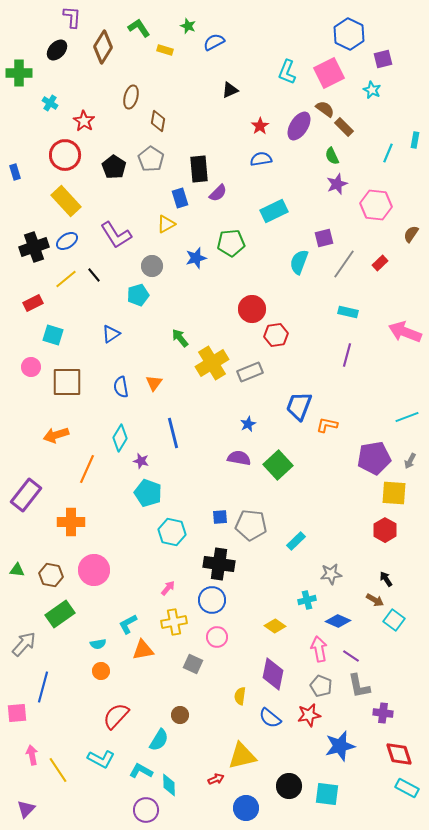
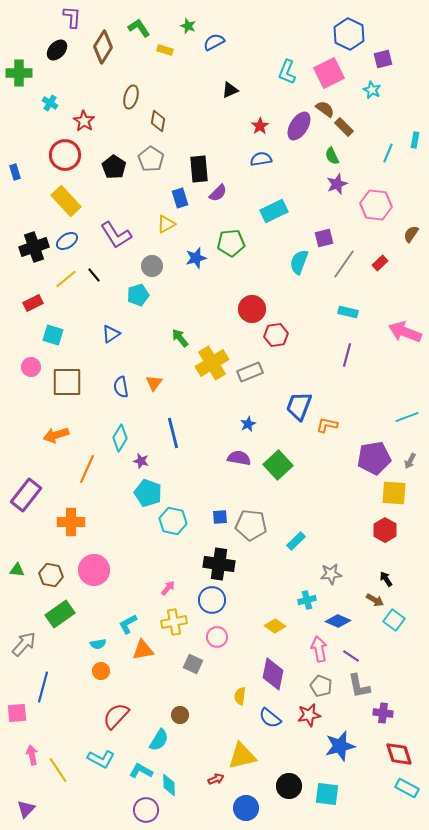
cyan hexagon at (172, 532): moved 1 px right, 11 px up
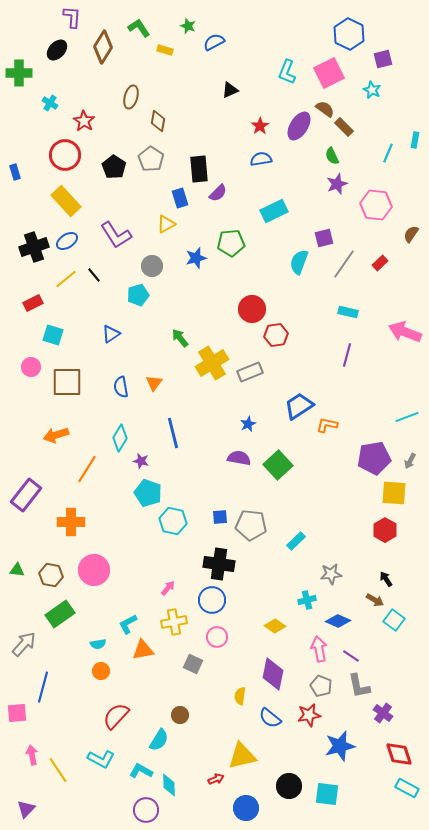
blue trapezoid at (299, 406): rotated 36 degrees clockwise
orange line at (87, 469): rotated 8 degrees clockwise
purple cross at (383, 713): rotated 30 degrees clockwise
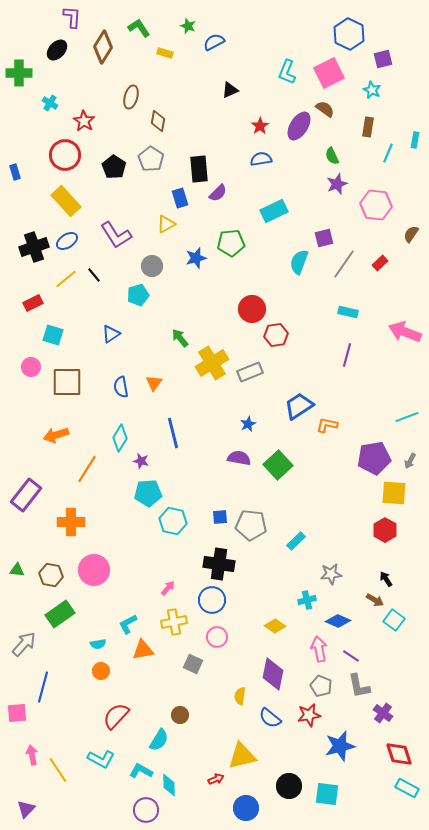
yellow rectangle at (165, 50): moved 3 px down
brown rectangle at (344, 127): moved 24 px right; rotated 54 degrees clockwise
cyan pentagon at (148, 493): rotated 24 degrees counterclockwise
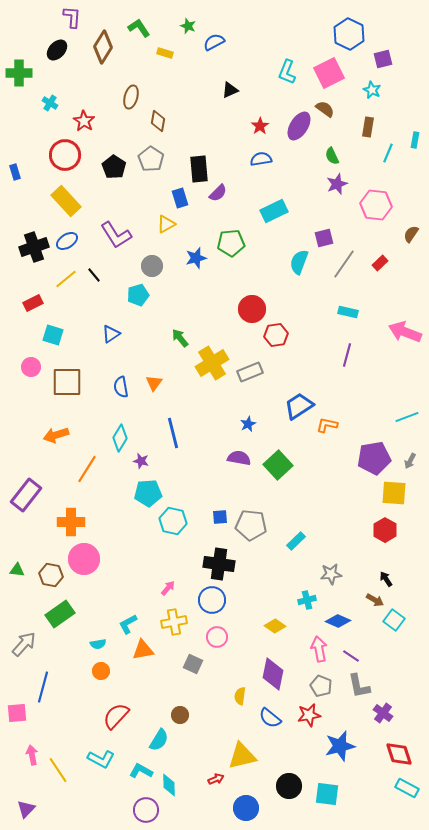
pink circle at (94, 570): moved 10 px left, 11 px up
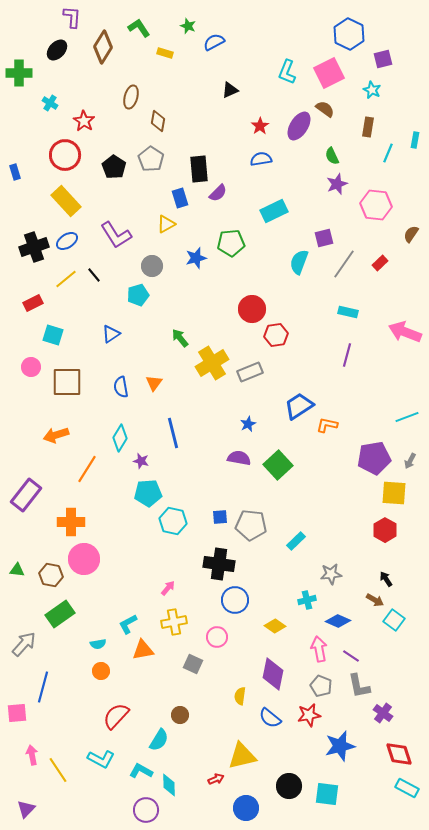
blue circle at (212, 600): moved 23 px right
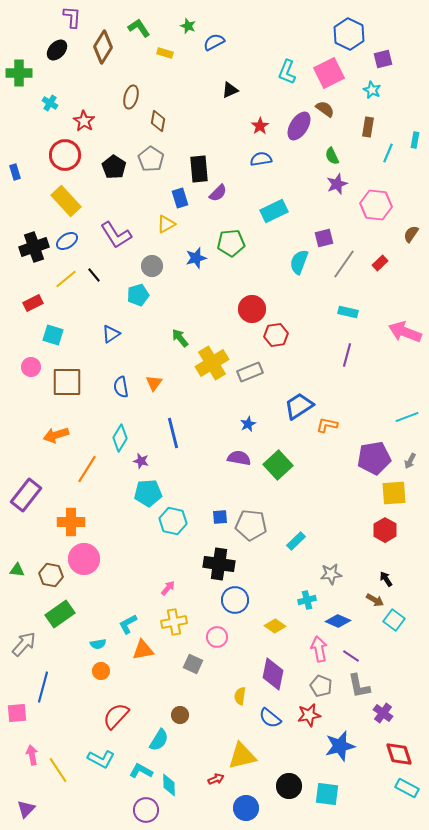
yellow square at (394, 493): rotated 8 degrees counterclockwise
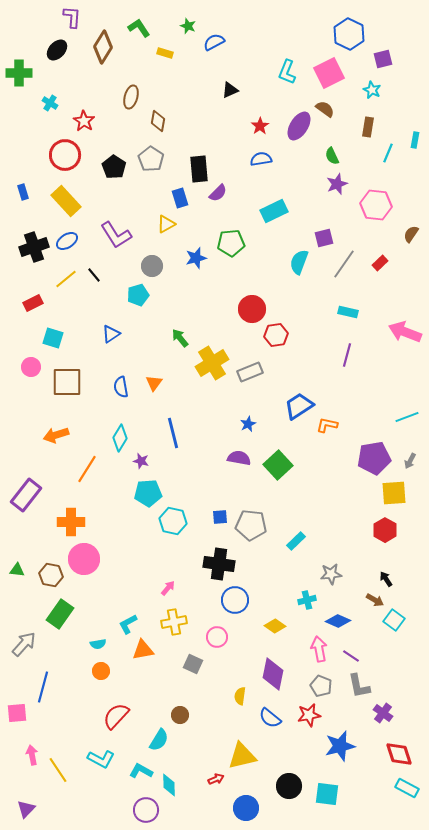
blue rectangle at (15, 172): moved 8 px right, 20 px down
cyan square at (53, 335): moved 3 px down
green rectangle at (60, 614): rotated 20 degrees counterclockwise
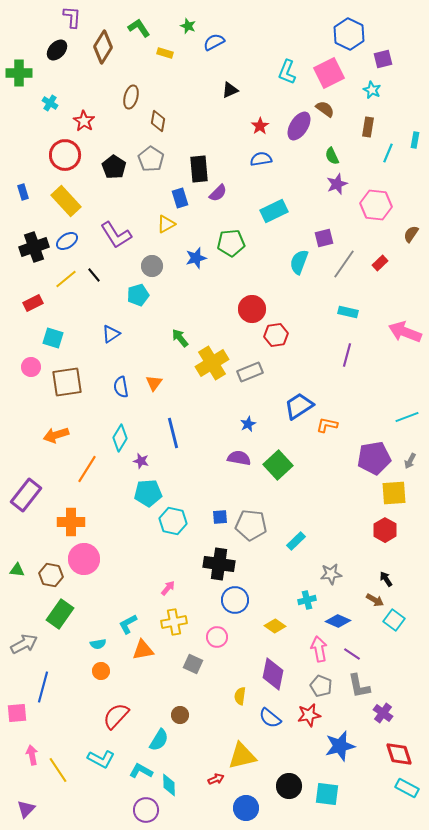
brown square at (67, 382): rotated 8 degrees counterclockwise
gray arrow at (24, 644): rotated 20 degrees clockwise
purple line at (351, 656): moved 1 px right, 2 px up
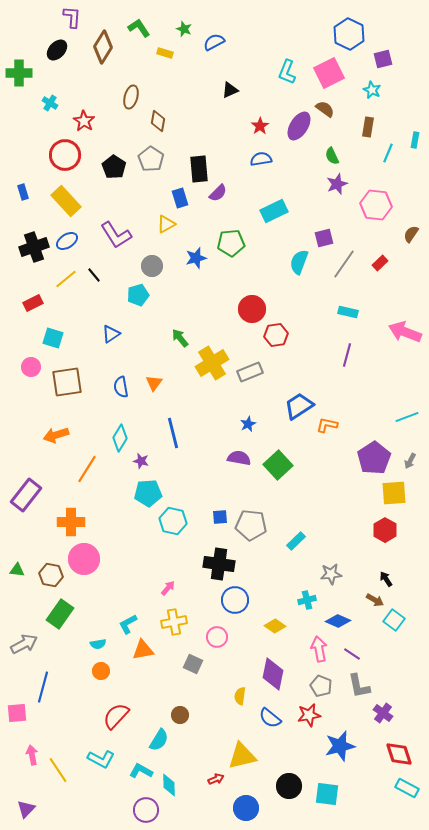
green star at (188, 26): moved 4 px left, 3 px down
purple pentagon at (374, 458): rotated 24 degrees counterclockwise
